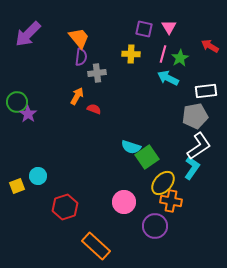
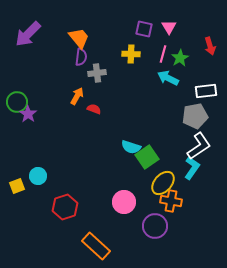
red arrow: rotated 138 degrees counterclockwise
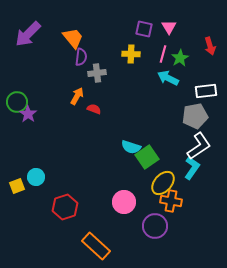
orange trapezoid: moved 6 px left
cyan circle: moved 2 px left, 1 px down
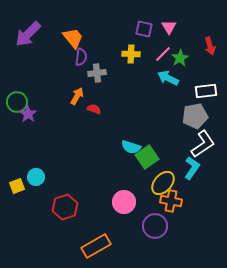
pink line: rotated 30 degrees clockwise
white L-shape: moved 4 px right, 2 px up
orange rectangle: rotated 72 degrees counterclockwise
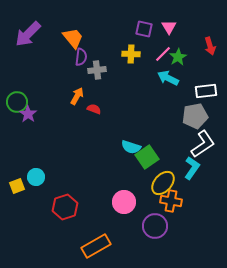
green star: moved 2 px left, 1 px up
gray cross: moved 3 px up
